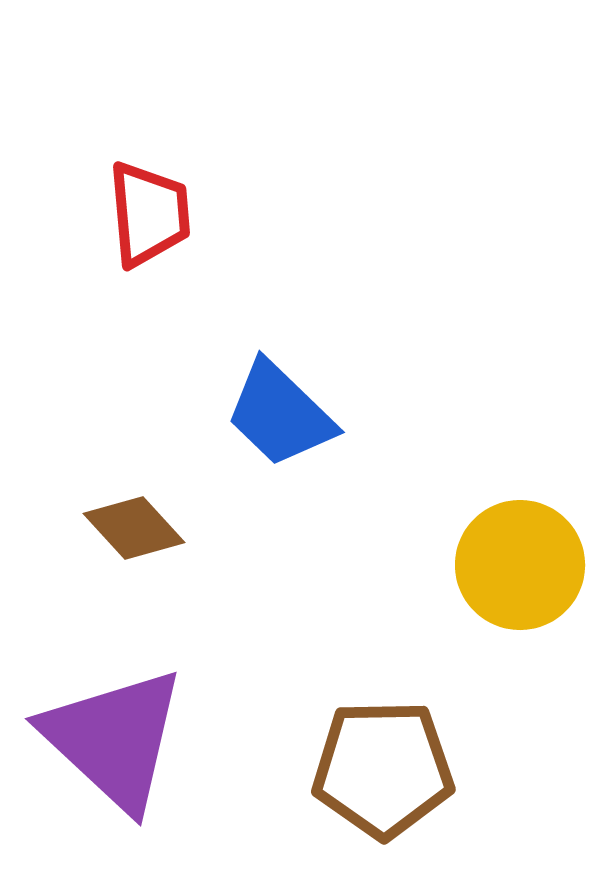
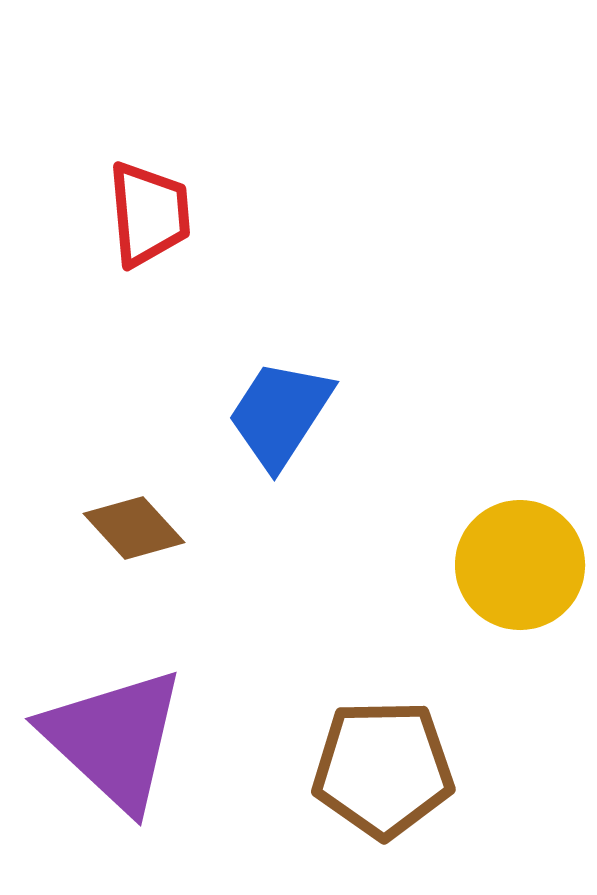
blue trapezoid: rotated 79 degrees clockwise
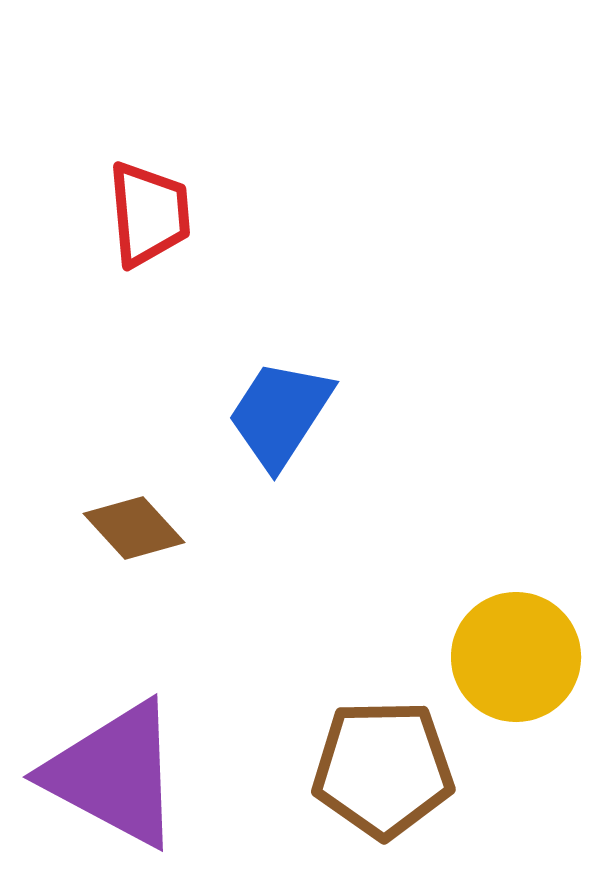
yellow circle: moved 4 px left, 92 px down
purple triangle: moved 35 px down; rotated 15 degrees counterclockwise
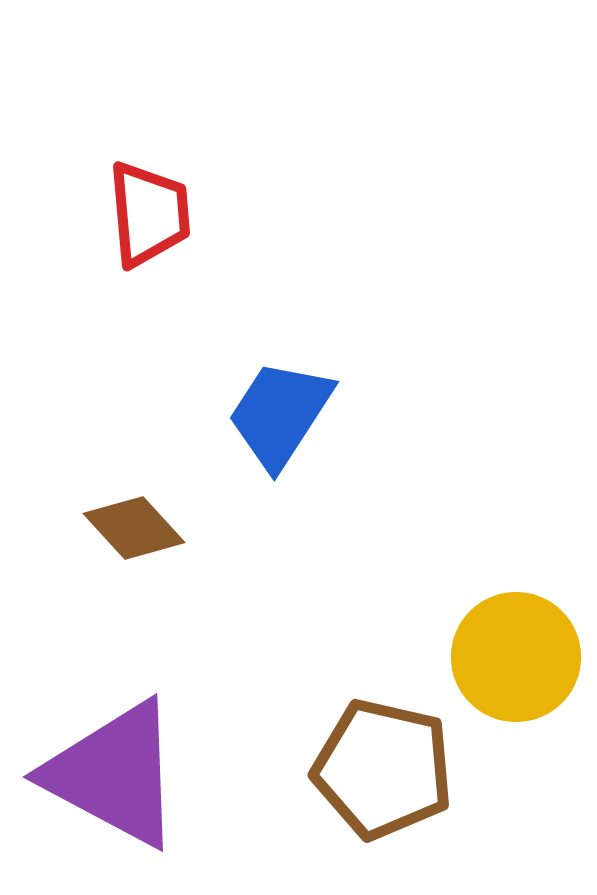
brown pentagon: rotated 14 degrees clockwise
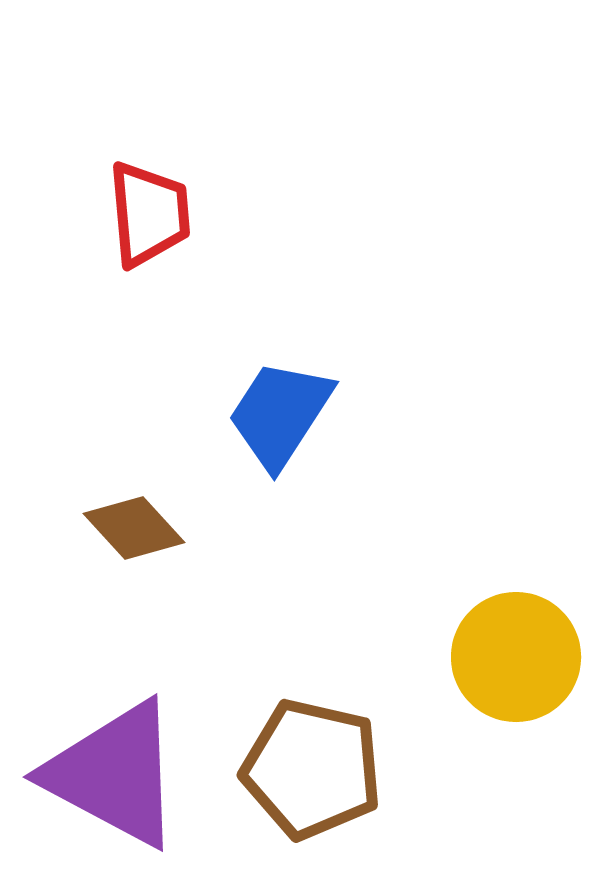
brown pentagon: moved 71 px left
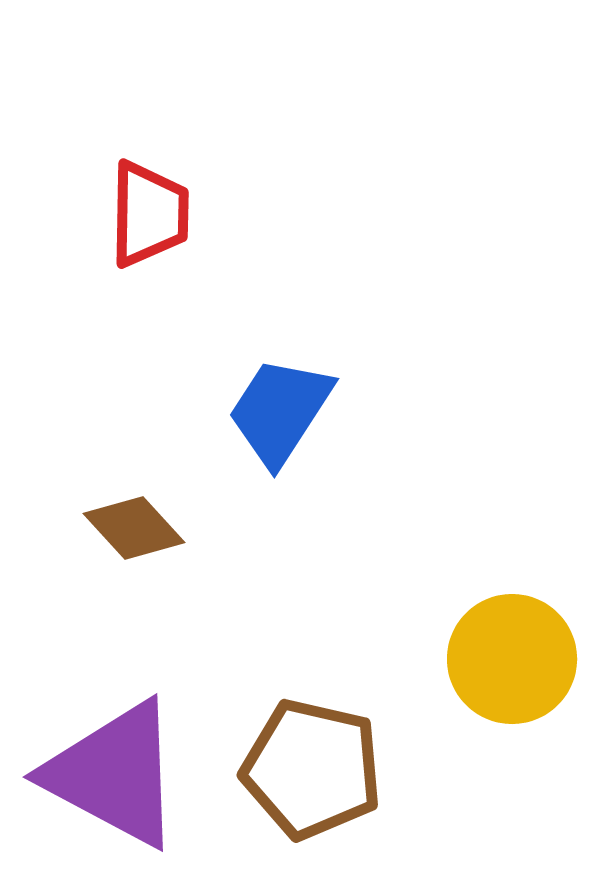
red trapezoid: rotated 6 degrees clockwise
blue trapezoid: moved 3 px up
yellow circle: moved 4 px left, 2 px down
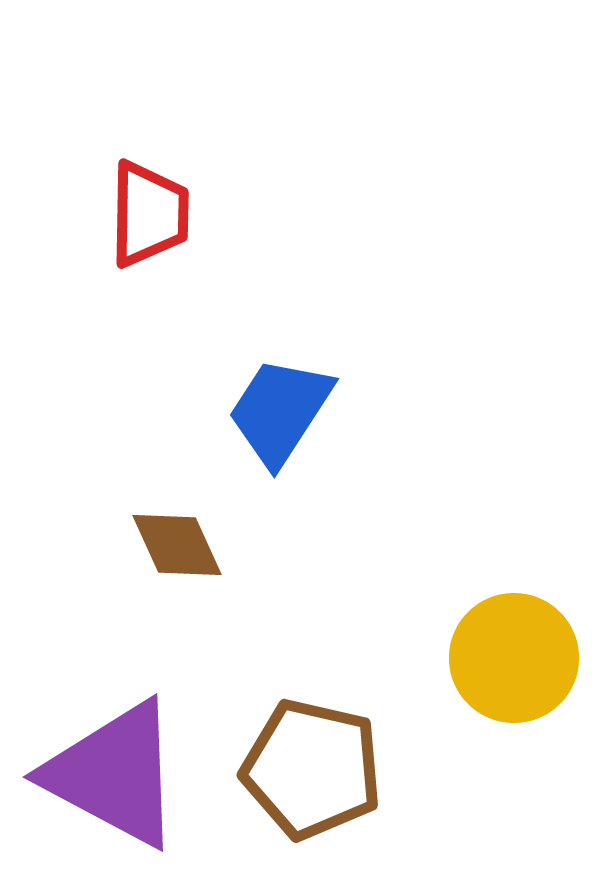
brown diamond: moved 43 px right, 17 px down; rotated 18 degrees clockwise
yellow circle: moved 2 px right, 1 px up
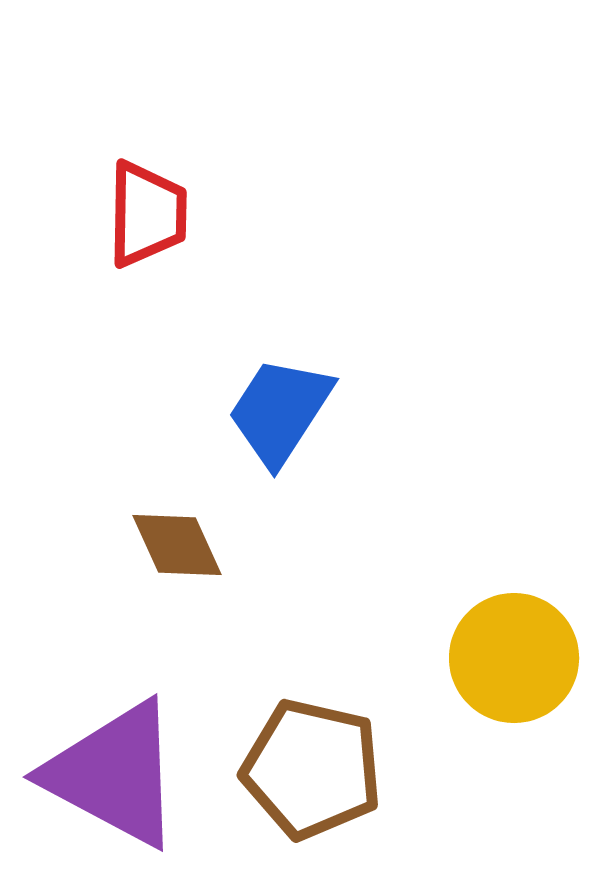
red trapezoid: moved 2 px left
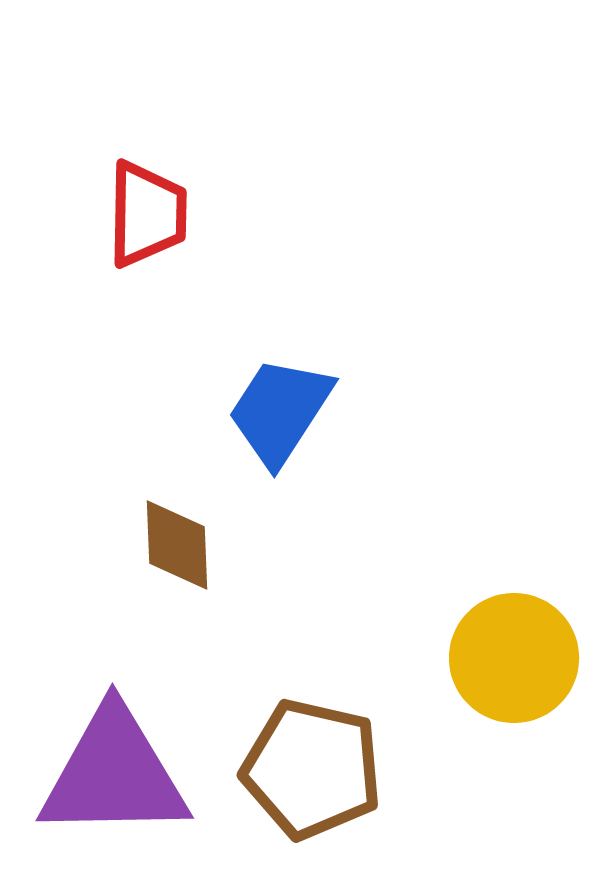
brown diamond: rotated 22 degrees clockwise
purple triangle: rotated 29 degrees counterclockwise
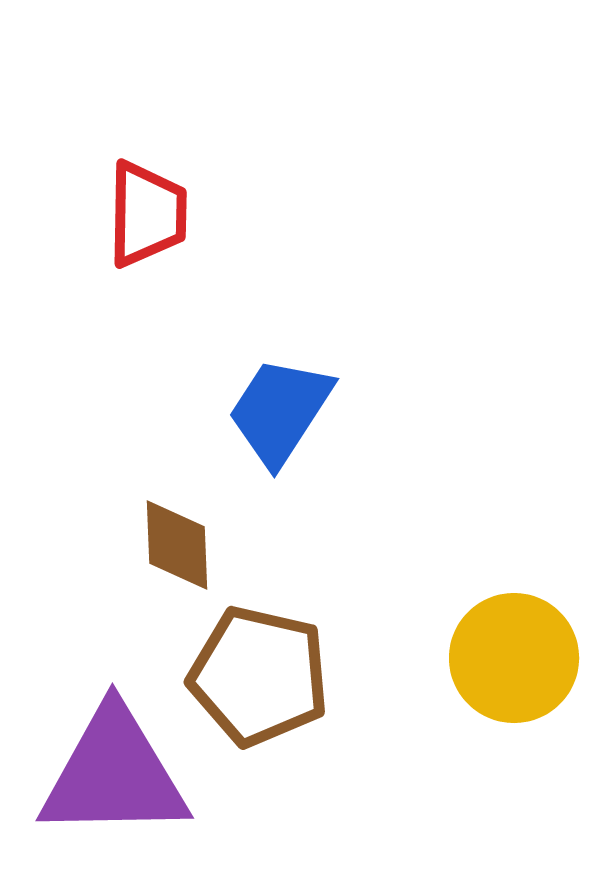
brown pentagon: moved 53 px left, 93 px up
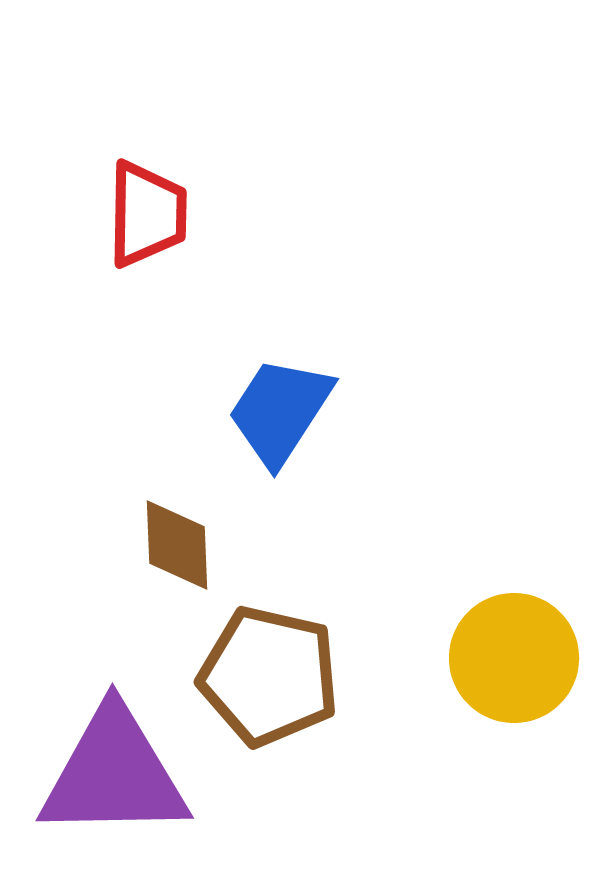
brown pentagon: moved 10 px right
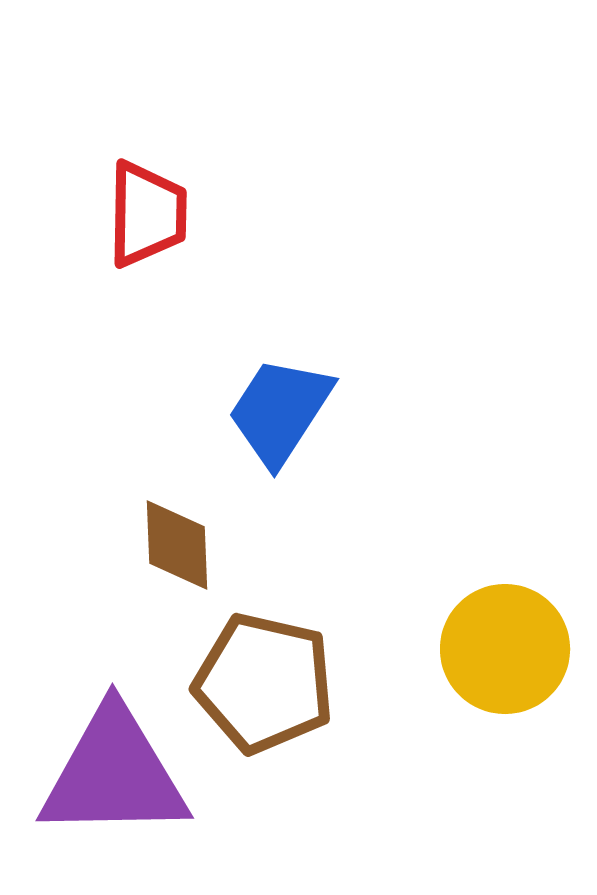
yellow circle: moved 9 px left, 9 px up
brown pentagon: moved 5 px left, 7 px down
